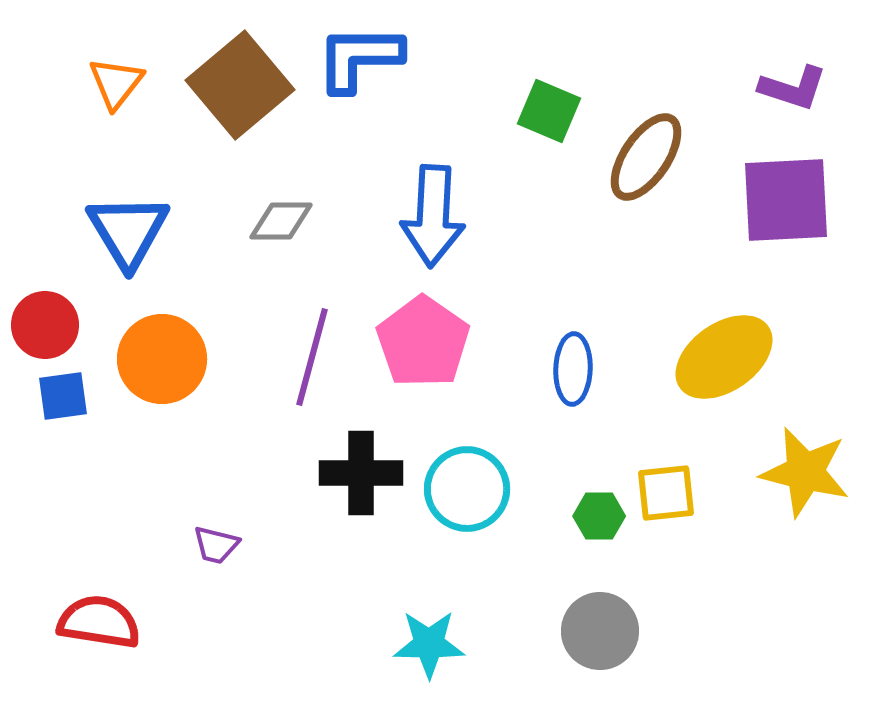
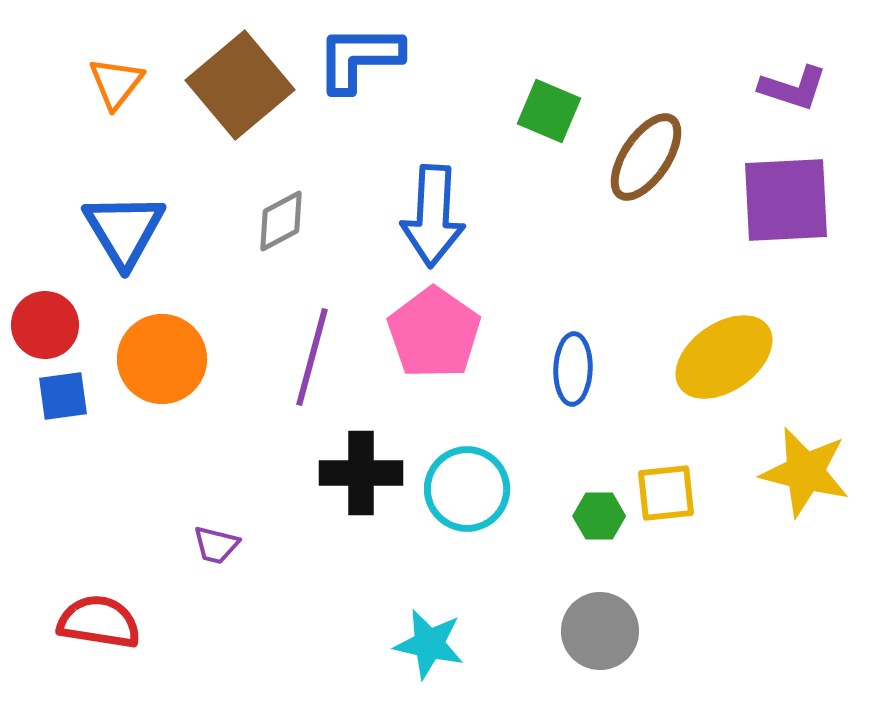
gray diamond: rotated 28 degrees counterclockwise
blue triangle: moved 4 px left, 1 px up
pink pentagon: moved 11 px right, 9 px up
cyan star: rotated 12 degrees clockwise
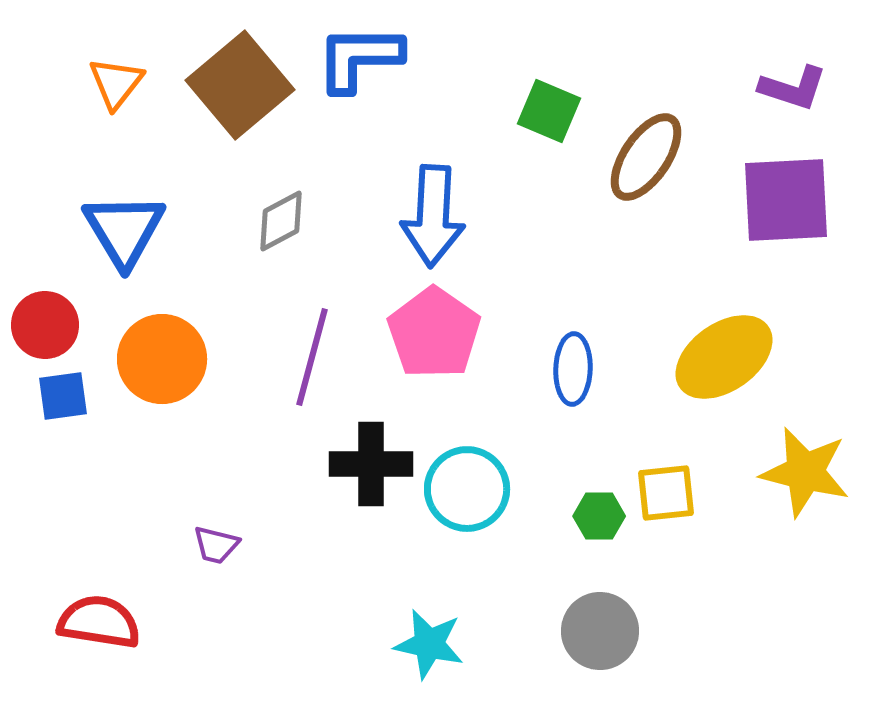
black cross: moved 10 px right, 9 px up
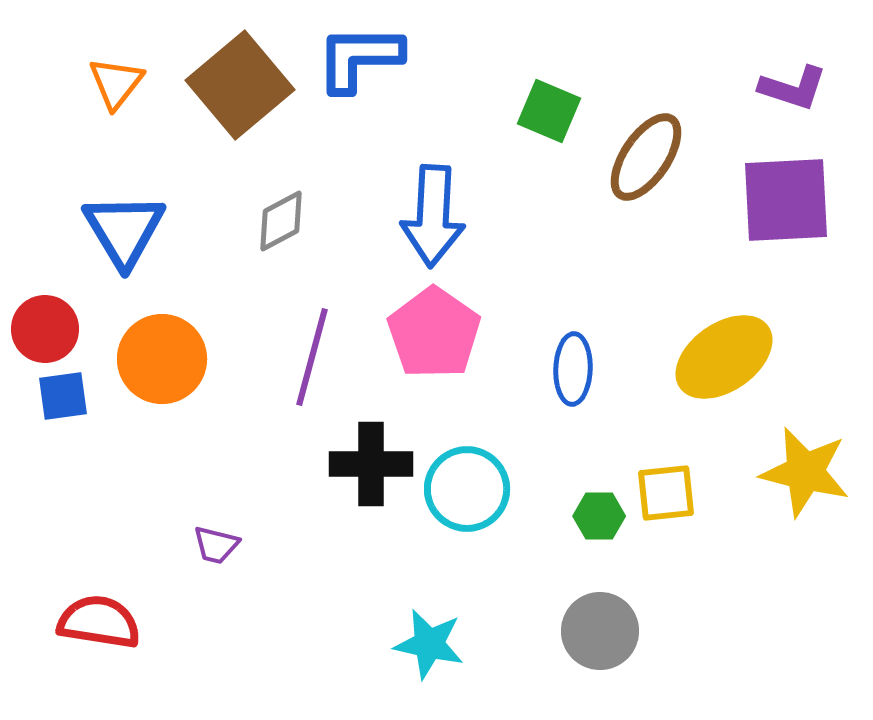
red circle: moved 4 px down
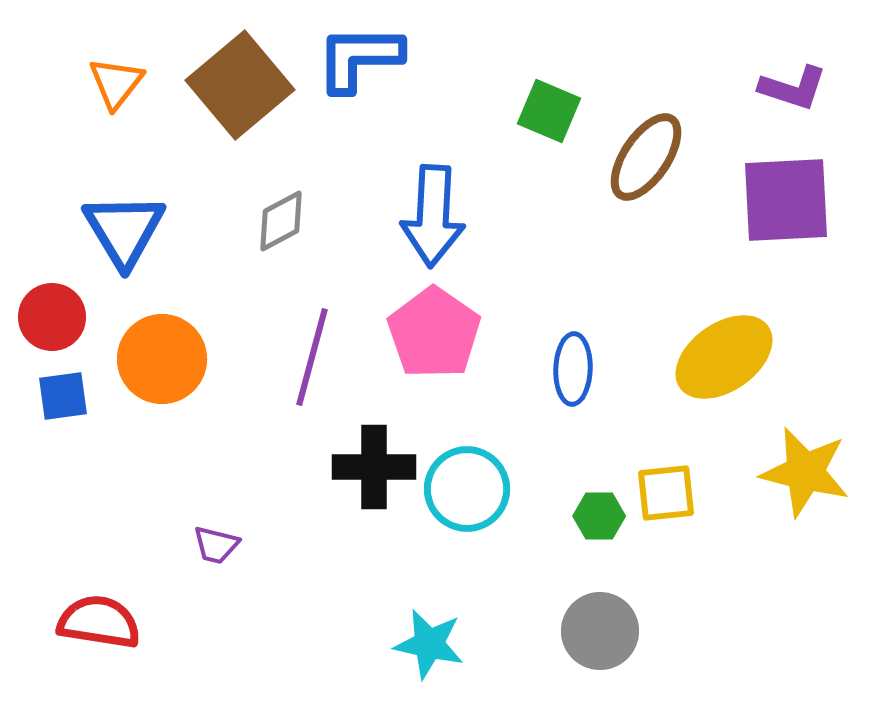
red circle: moved 7 px right, 12 px up
black cross: moved 3 px right, 3 px down
